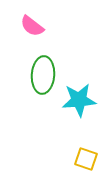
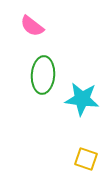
cyan star: moved 3 px right, 1 px up; rotated 12 degrees clockwise
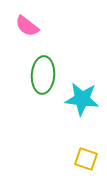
pink semicircle: moved 5 px left
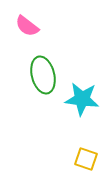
green ellipse: rotated 18 degrees counterclockwise
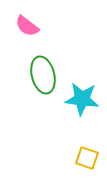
yellow square: moved 1 px right, 1 px up
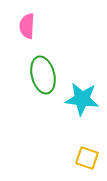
pink semicircle: rotated 55 degrees clockwise
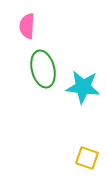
green ellipse: moved 6 px up
cyan star: moved 1 px right, 12 px up
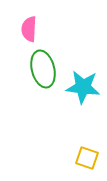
pink semicircle: moved 2 px right, 3 px down
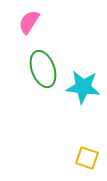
pink semicircle: moved 7 px up; rotated 30 degrees clockwise
green ellipse: rotated 6 degrees counterclockwise
